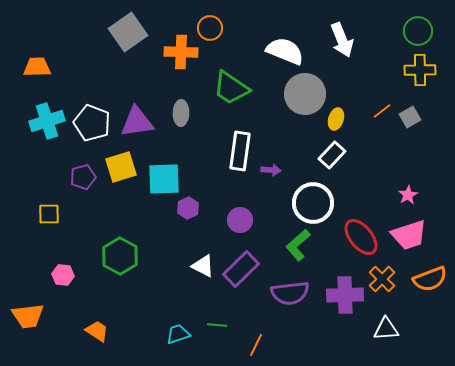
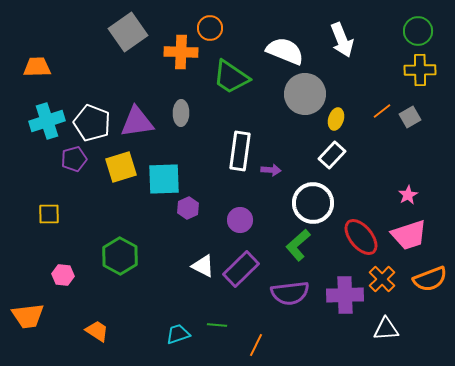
green trapezoid at (231, 88): moved 11 px up
purple pentagon at (83, 177): moved 9 px left, 18 px up
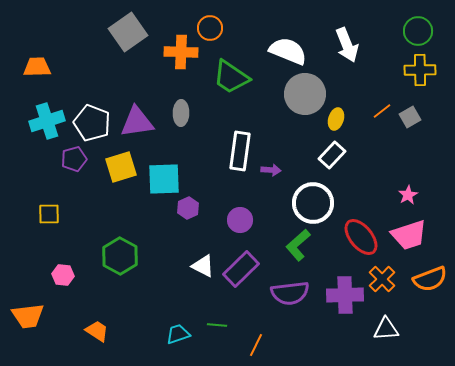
white arrow at (342, 40): moved 5 px right, 5 px down
white semicircle at (285, 51): moved 3 px right
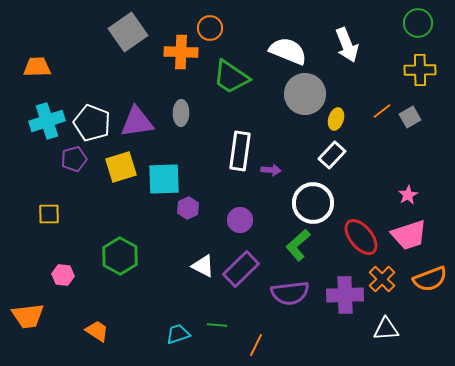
green circle at (418, 31): moved 8 px up
